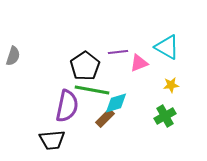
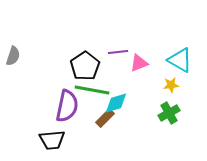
cyan triangle: moved 13 px right, 13 px down
green cross: moved 4 px right, 3 px up
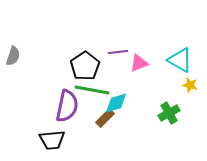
yellow star: moved 19 px right; rotated 21 degrees clockwise
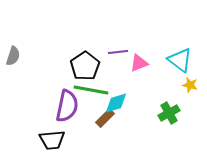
cyan triangle: rotated 8 degrees clockwise
green line: moved 1 px left
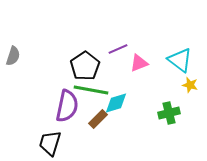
purple line: moved 3 px up; rotated 18 degrees counterclockwise
green cross: rotated 15 degrees clockwise
brown rectangle: moved 7 px left, 1 px down
black trapezoid: moved 2 px left, 3 px down; rotated 112 degrees clockwise
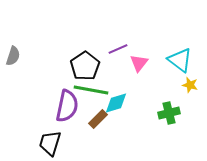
pink triangle: rotated 30 degrees counterclockwise
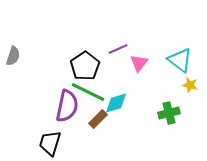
green line: moved 3 px left, 2 px down; rotated 16 degrees clockwise
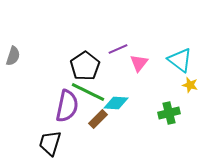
cyan diamond: rotated 20 degrees clockwise
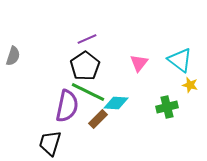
purple line: moved 31 px left, 10 px up
green cross: moved 2 px left, 6 px up
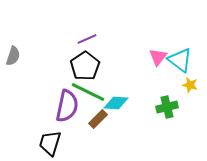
pink triangle: moved 19 px right, 6 px up
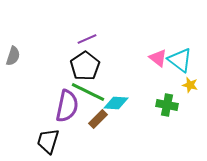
pink triangle: moved 1 px down; rotated 30 degrees counterclockwise
green cross: moved 2 px up; rotated 25 degrees clockwise
black trapezoid: moved 2 px left, 2 px up
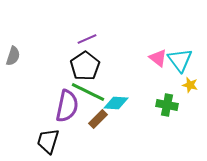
cyan triangle: rotated 16 degrees clockwise
